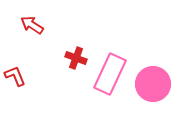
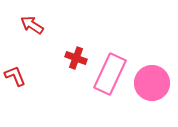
pink circle: moved 1 px left, 1 px up
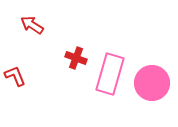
pink rectangle: rotated 9 degrees counterclockwise
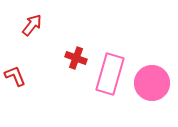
red arrow: rotated 95 degrees clockwise
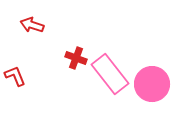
red arrow: rotated 110 degrees counterclockwise
pink rectangle: rotated 54 degrees counterclockwise
pink circle: moved 1 px down
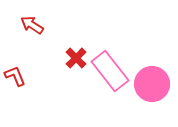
red arrow: rotated 15 degrees clockwise
red cross: rotated 25 degrees clockwise
pink rectangle: moved 3 px up
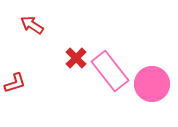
red L-shape: moved 7 px down; rotated 95 degrees clockwise
